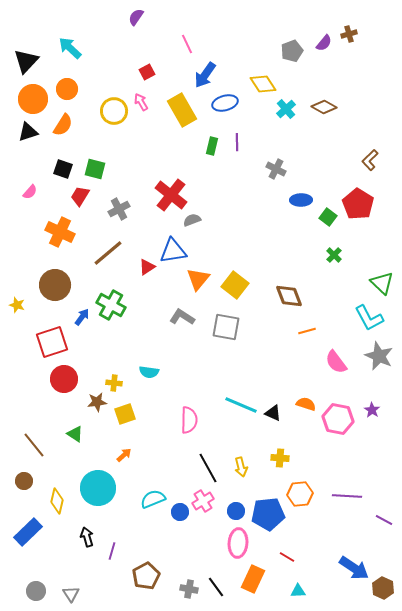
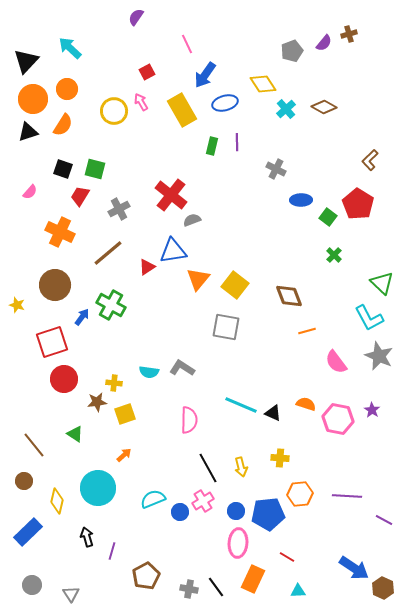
gray L-shape at (182, 317): moved 51 px down
gray circle at (36, 591): moved 4 px left, 6 px up
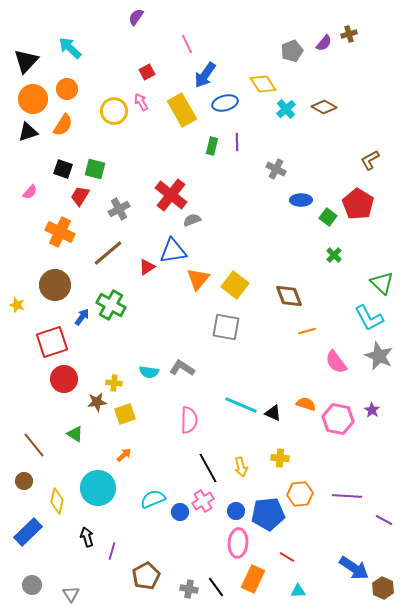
brown L-shape at (370, 160): rotated 15 degrees clockwise
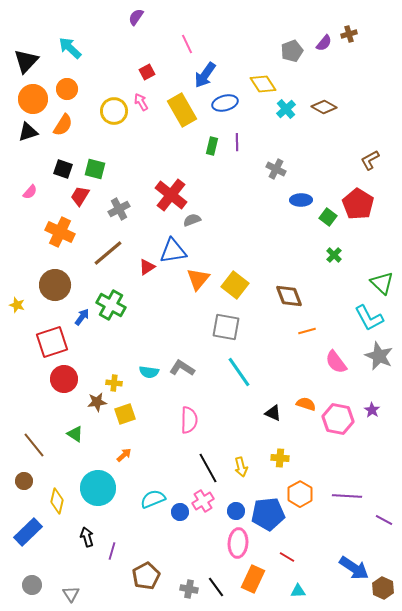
cyan line at (241, 405): moved 2 px left, 33 px up; rotated 32 degrees clockwise
orange hexagon at (300, 494): rotated 25 degrees counterclockwise
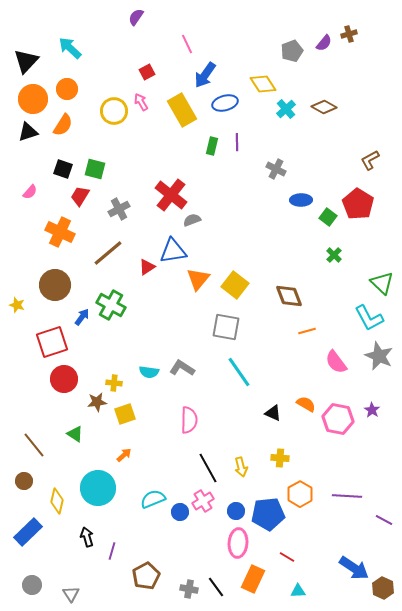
orange semicircle at (306, 404): rotated 12 degrees clockwise
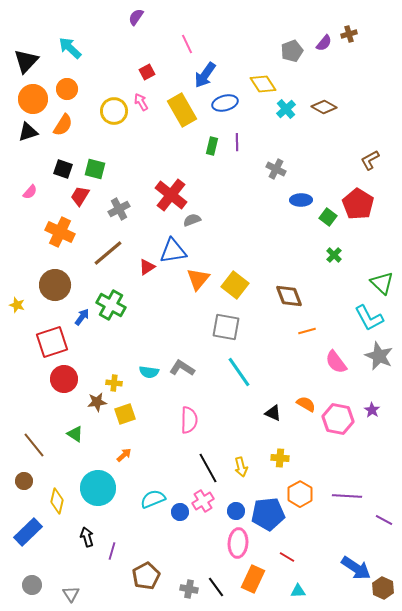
blue arrow at (354, 568): moved 2 px right
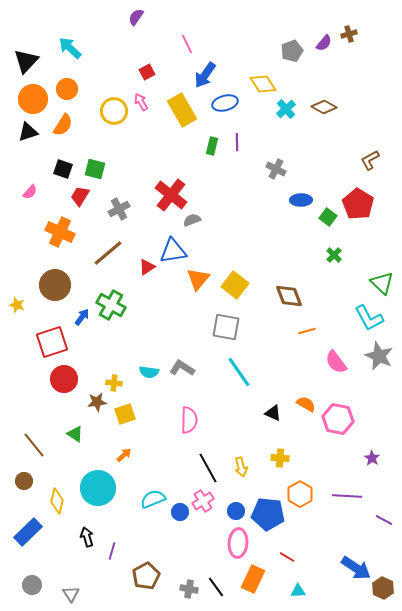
purple star at (372, 410): moved 48 px down
blue pentagon at (268, 514): rotated 12 degrees clockwise
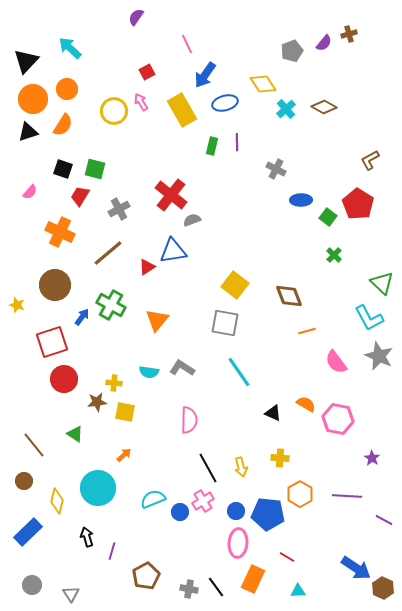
orange triangle at (198, 279): moved 41 px left, 41 px down
gray square at (226, 327): moved 1 px left, 4 px up
yellow square at (125, 414): moved 2 px up; rotated 30 degrees clockwise
